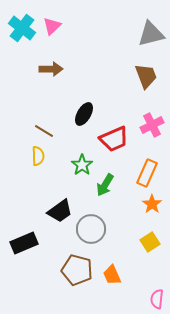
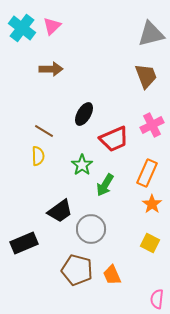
yellow square: moved 1 px down; rotated 30 degrees counterclockwise
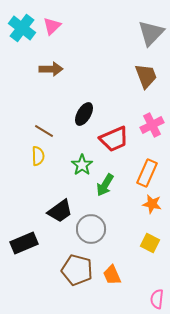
gray triangle: moved 1 px up; rotated 32 degrees counterclockwise
orange star: rotated 24 degrees counterclockwise
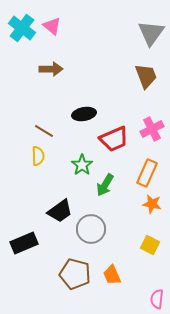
pink triangle: rotated 36 degrees counterclockwise
gray triangle: rotated 8 degrees counterclockwise
black ellipse: rotated 50 degrees clockwise
pink cross: moved 4 px down
yellow square: moved 2 px down
brown pentagon: moved 2 px left, 4 px down
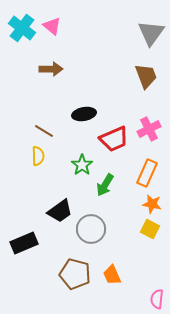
pink cross: moved 3 px left
yellow square: moved 16 px up
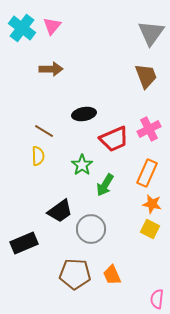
pink triangle: rotated 30 degrees clockwise
brown pentagon: rotated 12 degrees counterclockwise
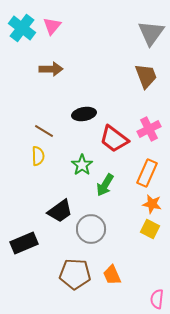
red trapezoid: rotated 60 degrees clockwise
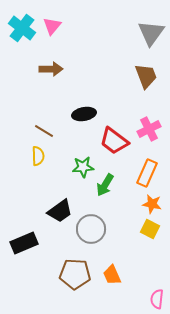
red trapezoid: moved 2 px down
green star: moved 1 px right, 2 px down; rotated 30 degrees clockwise
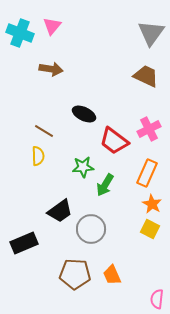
cyan cross: moved 2 px left, 5 px down; rotated 16 degrees counterclockwise
brown arrow: rotated 10 degrees clockwise
brown trapezoid: rotated 44 degrees counterclockwise
black ellipse: rotated 35 degrees clockwise
orange star: rotated 18 degrees clockwise
